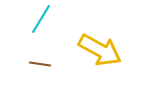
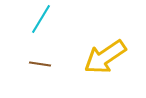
yellow arrow: moved 5 px right, 7 px down; rotated 117 degrees clockwise
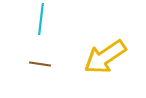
cyan line: rotated 24 degrees counterclockwise
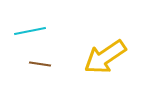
cyan line: moved 11 px left, 12 px down; rotated 72 degrees clockwise
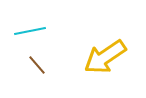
brown line: moved 3 px left, 1 px down; rotated 40 degrees clockwise
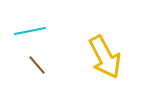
yellow arrow: rotated 84 degrees counterclockwise
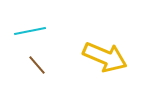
yellow arrow: rotated 39 degrees counterclockwise
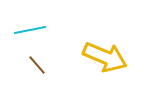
cyan line: moved 1 px up
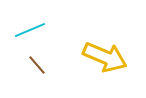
cyan line: rotated 12 degrees counterclockwise
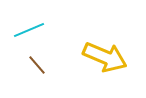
cyan line: moved 1 px left
